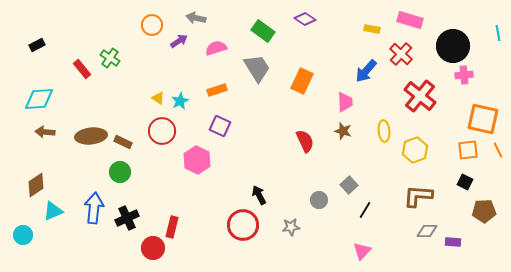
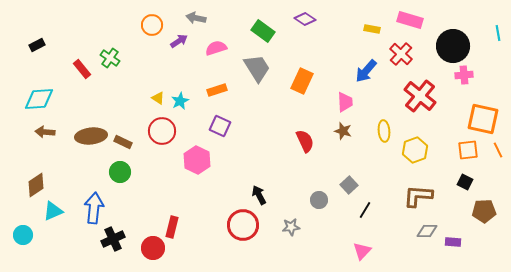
black cross at (127, 218): moved 14 px left, 21 px down
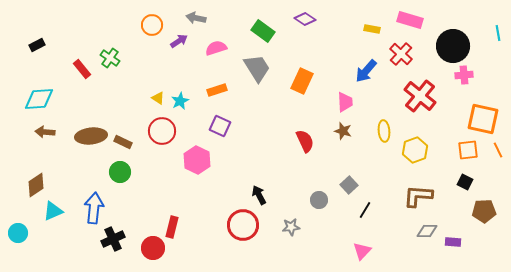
cyan circle at (23, 235): moved 5 px left, 2 px up
